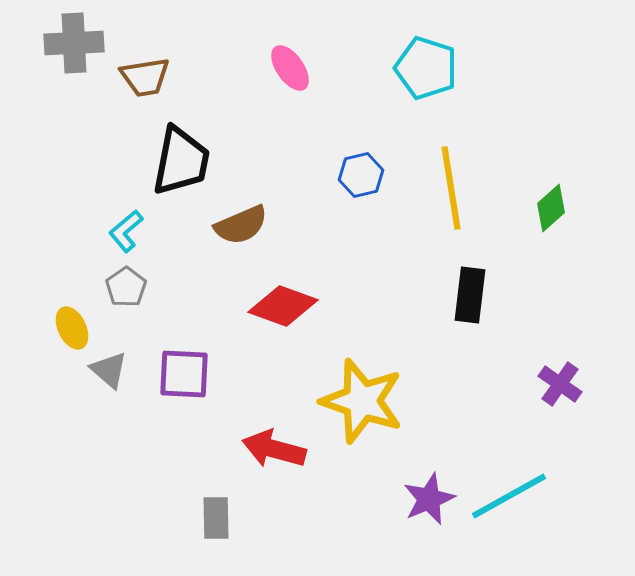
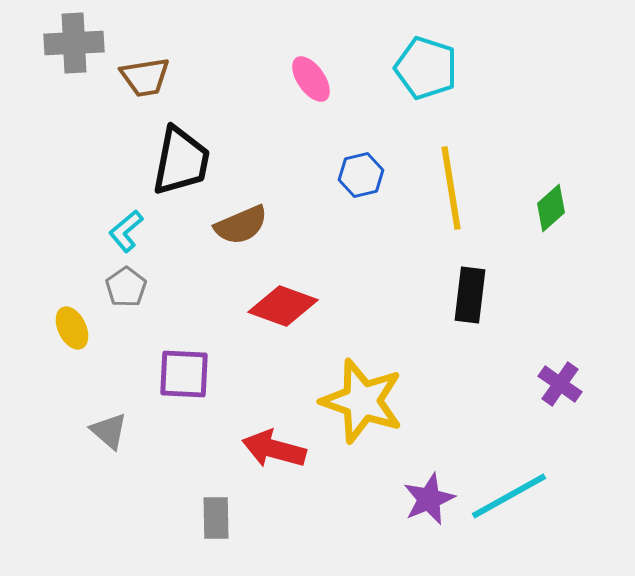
pink ellipse: moved 21 px right, 11 px down
gray triangle: moved 61 px down
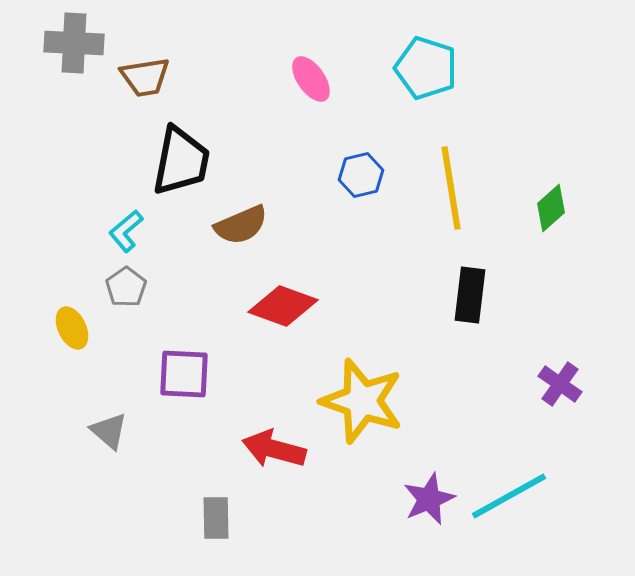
gray cross: rotated 6 degrees clockwise
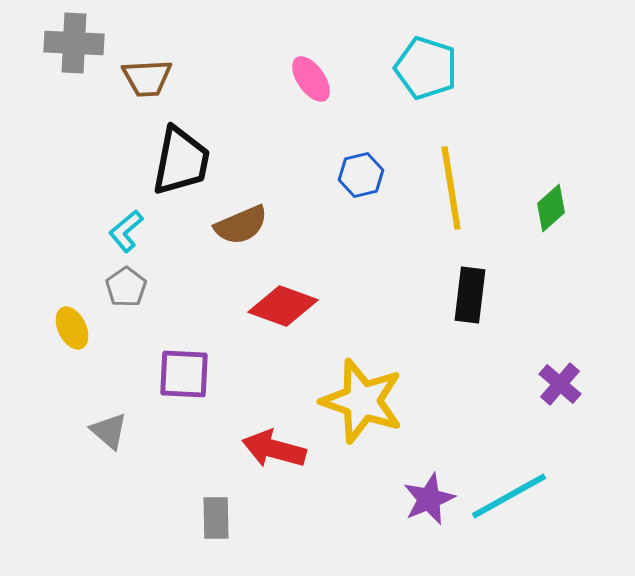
brown trapezoid: moved 2 px right, 1 px down; rotated 6 degrees clockwise
purple cross: rotated 6 degrees clockwise
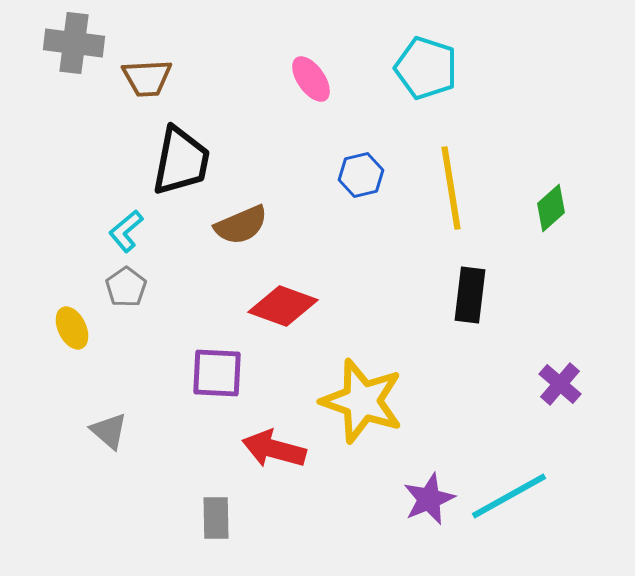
gray cross: rotated 4 degrees clockwise
purple square: moved 33 px right, 1 px up
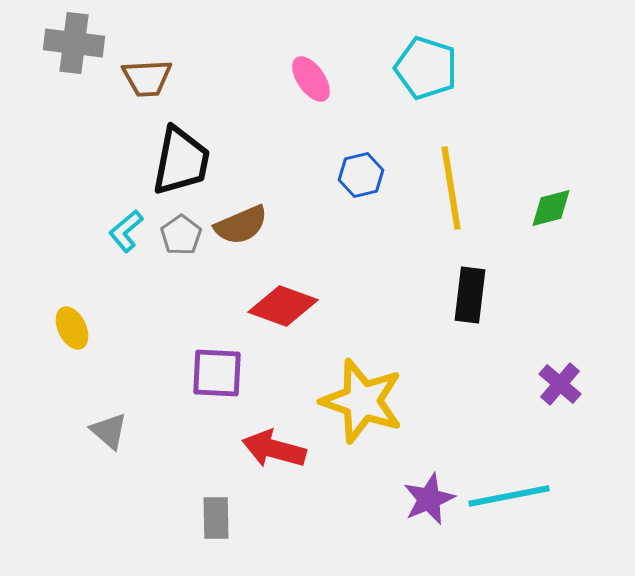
green diamond: rotated 27 degrees clockwise
gray pentagon: moved 55 px right, 52 px up
cyan line: rotated 18 degrees clockwise
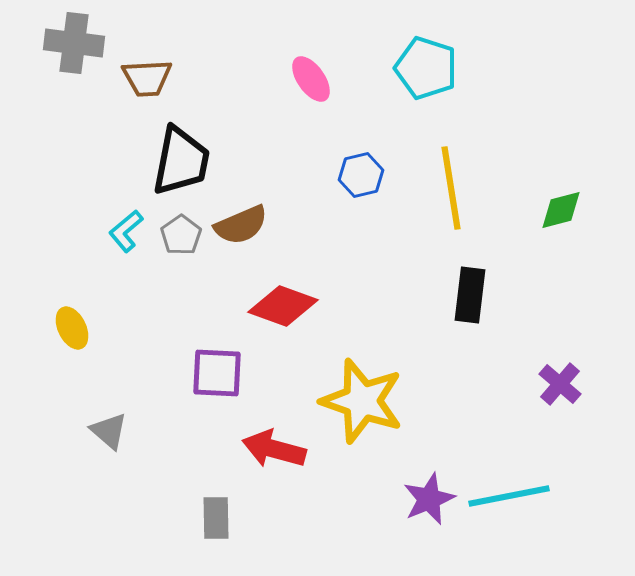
green diamond: moved 10 px right, 2 px down
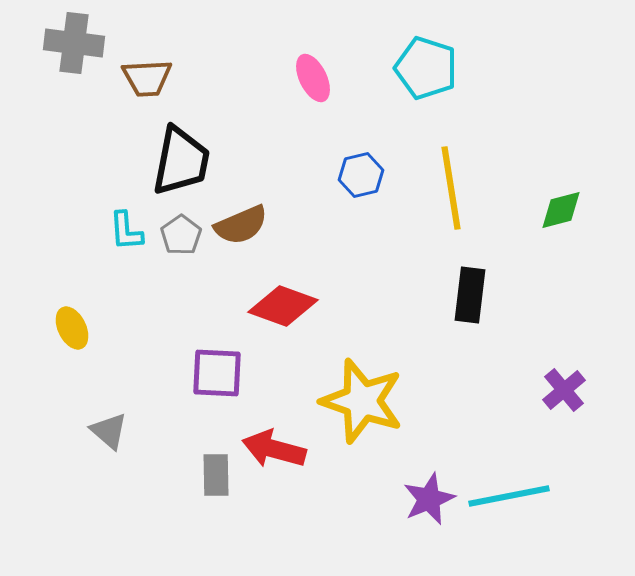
pink ellipse: moved 2 px right, 1 px up; rotated 9 degrees clockwise
cyan L-shape: rotated 54 degrees counterclockwise
purple cross: moved 4 px right, 6 px down; rotated 9 degrees clockwise
gray rectangle: moved 43 px up
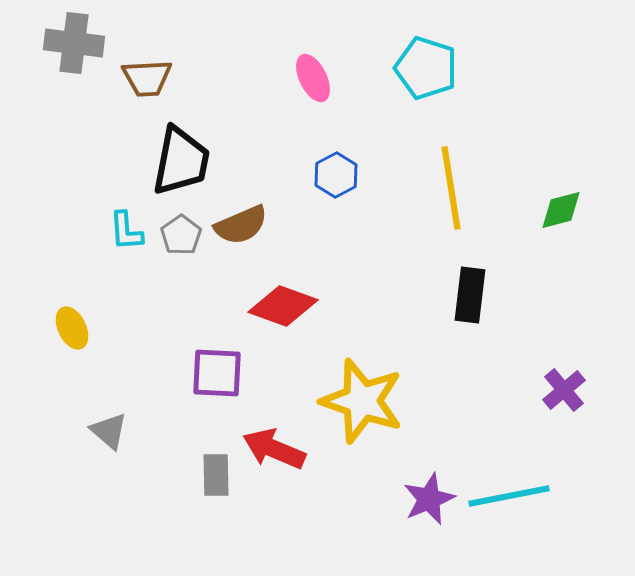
blue hexagon: moved 25 px left; rotated 15 degrees counterclockwise
red arrow: rotated 8 degrees clockwise
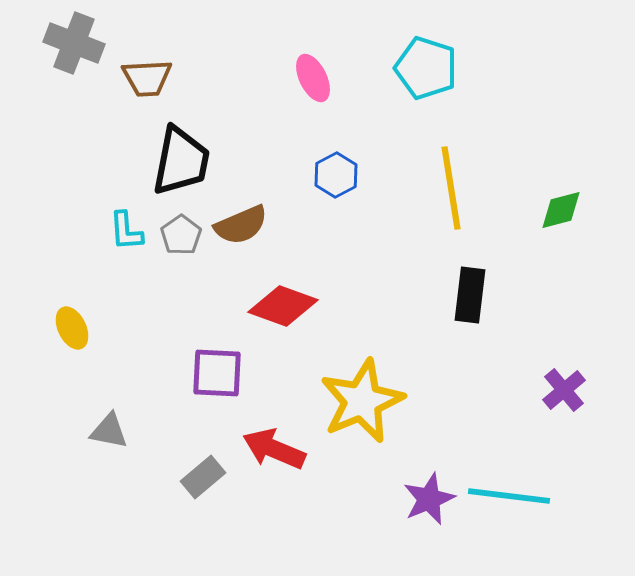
gray cross: rotated 14 degrees clockwise
yellow star: rotated 30 degrees clockwise
gray triangle: rotated 30 degrees counterclockwise
gray rectangle: moved 13 px left, 2 px down; rotated 51 degrees clockwise
cyan line: rotated 18 degrees clockwise
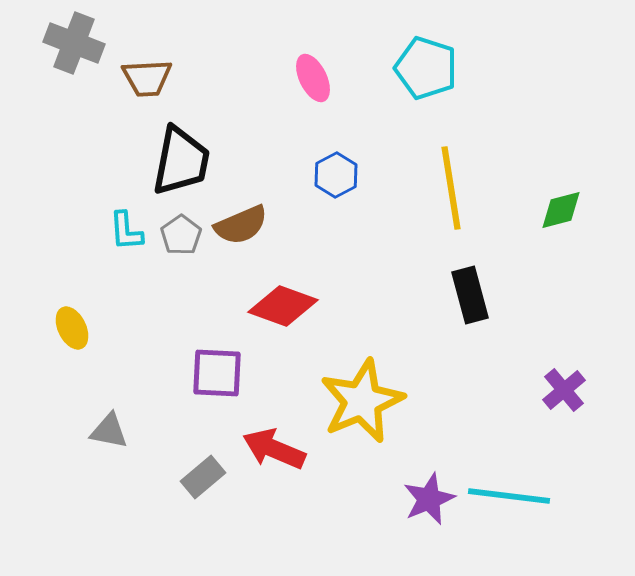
black rectangle: rotated 22 degrees counterclockwise
